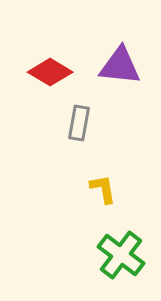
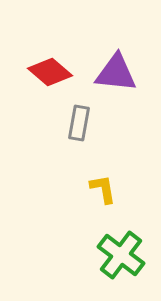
purple triangle: moved 4 px left, 7 px down
red diamond: rotated 9 degrees clockwise
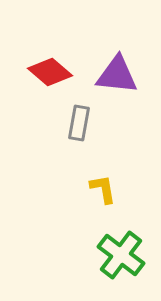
purple triangle: moved 1 px right, 2 px down
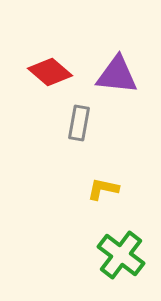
yellow L-shape: rotated 68 degrees counterclockwise
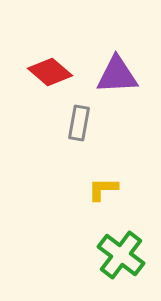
purple triangle: rotated 9 degrees counterclockwise
yellow L-shape: rotated 12 degrees counterclockwise
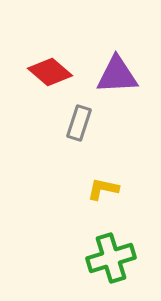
gray rectangle: rotated 8 degrees clockwise
yellow L-shape: rotated 12 degrees clockwise
green cross: moved 10 px left, 3 px down; rotated 36 degrees clockwise
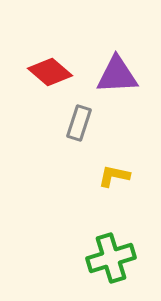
yellow L-shape: moved 11 px right, 13 px up
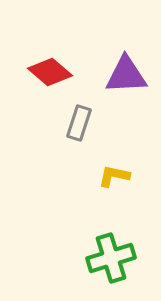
purple triangle: moved 9 px right
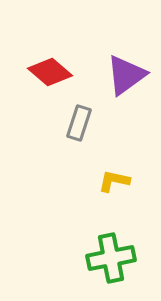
purple triangle: rotated 33 degrees counterclockwise
yellow L-shape: moved 5 px down
green cross: rotated 6 degrees clockwise
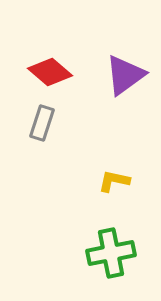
purple triangle: moved 1 px left
gray rectangle: moved 37 px left
green cross: moved 5 px up
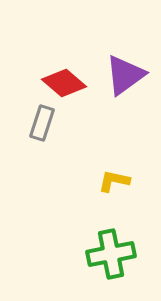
red diamond: moved 14 px right, 11 px down
green cross: moved 1 px down
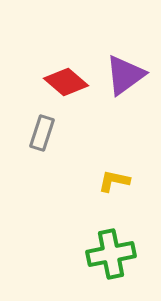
red diamond: moved 2 px right, 1 px up
gray rectangle: moved 10 px down
